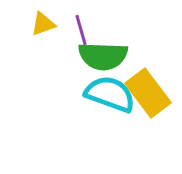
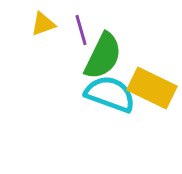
green semicircle: rotated 66 degrees counterclockwise
yellow rectangle: moved 4 px right, 5 px up; rotated 27 degrees counterclockwise
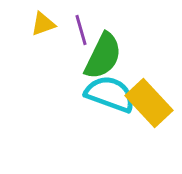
yellow rectangle: moved 3 px left, 15 px down; rotated 21 degrees clockwise
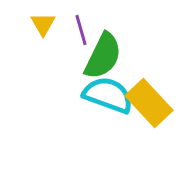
yellow triangle: rotated 40 degrees counterclockwise
cyan semicircle: moved 2 px left, 1 px down
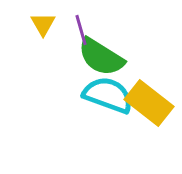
green semicircle: moved 2 px left, 1 px down; rotated 96 degrees clockwise
yellow rectangle: rotated 9 degrees counterclockwise
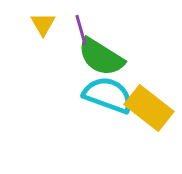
yellow rectangle: moved 5 px down
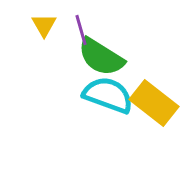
yellow triangle: moved 1 px right, 1 px down
yellow rectangle: moved 5 px right, 5 px up
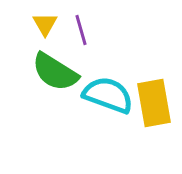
yellow triangle: moved 1 px right, 1 px up
green semicircle: moved 46 px left, 15 px down
yellow rectangle: rotated 42 degrees clockwise
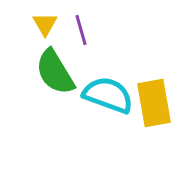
green semicircle: rotated 27 degrees clockwise
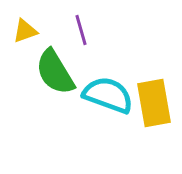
yellow triangle: moved 20 px left, 7 px down; rotated 40 degrees clockwise
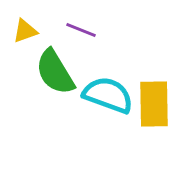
purple line: rotated 52 degrees counterclockwise
yellow rectangle: moved 1 px down; rotated 9 degrees clockwise
